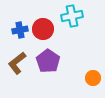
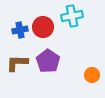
red circle: moved 2 px up
brown L-shape: rotated 40 degrees clockwise
orange circle: moved 1 px left, 3 px up
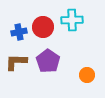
cyan cross: moved 4 px down; rotated 10 degrees clockwise
blue cross: moved 1 px left, 2 px down
brown L-shape: moved 1 px left, 1 px up
orange circle: moved 5 px left
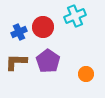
cyan cross: moved 3 px right, 4 px up; rotated 20 degrees counterclockwise
blue cross: rotated 14 degrees counterclockwise
orange circle: moved 1 px left, 1 px up
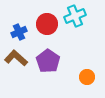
red circle: moved 4 px right, 3 px up
brown L-shape: moved 4 px up; rotated 40 degrees clockwise
orange circle: moved 1 px right, 3 px down
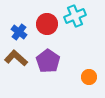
blue cross: rotated 28 degrees counterclockwise
orange circle: moved 2 px right
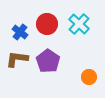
cyan cross: moved 4 px right, 8 px down; rotated 25 degrees counterclockwise
blue cross: moved 1 px right
brown L-shape: moved 1 px right, 1 px down; rotated 35 degrees counterclockwise
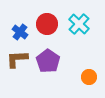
brown L-shape: rotated 10 degrees counterclockwise
